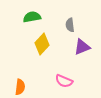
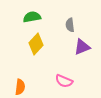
yellow diamond: moved 6 px left
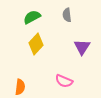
green semicircle: rotated 18 degrees counterclockwise
gray semicircle: moved 3 px left, 10 px up
purple triangle: rotated 36 degrees counterclockwise
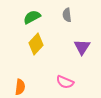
pink semicircle: moved 1 px right, 1 px down
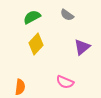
gray semicircle: rotated 48 degrees counterclockwise
purple triangle: rotated 18 degrees clockwise
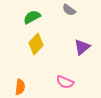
gray semicircle: moved 2 px right, 5 px up
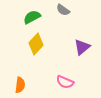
gray semicircle: moved 6 px left
orange semicircle: moved 2 px up
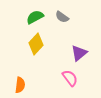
gray semicircle: moved 1 px left, 7 px down
green semicircle: moved 3 px right
purple triangle: moved 3 px left, 6 px down
pink semicircle: moved 5 px right, 4 px up; rotated 150 degrees counterclockwise
